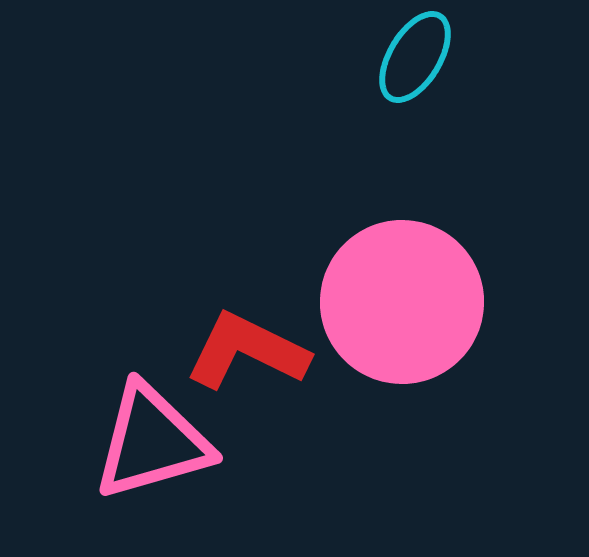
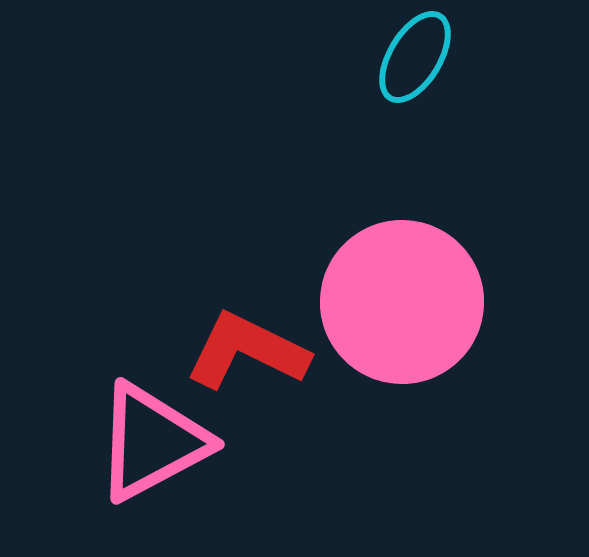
pink triangle: rotated 12 degrees counterclockwise
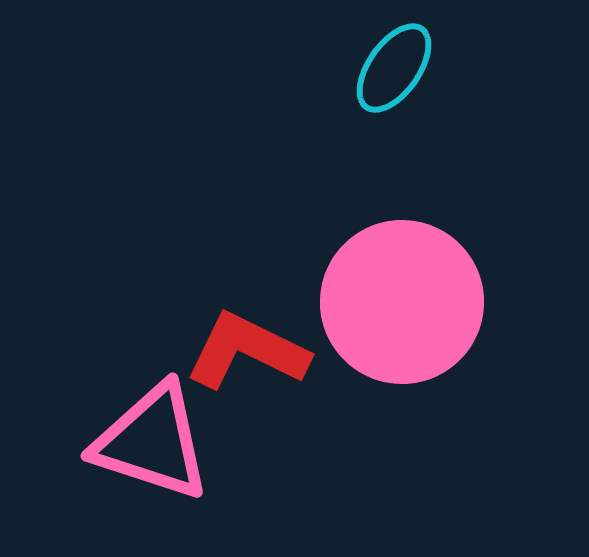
cyan ellipse: moved 21 px left, 11 px down; rotated 4 degrees clockwise
pink triangle: rotated 46 degrees clockwise
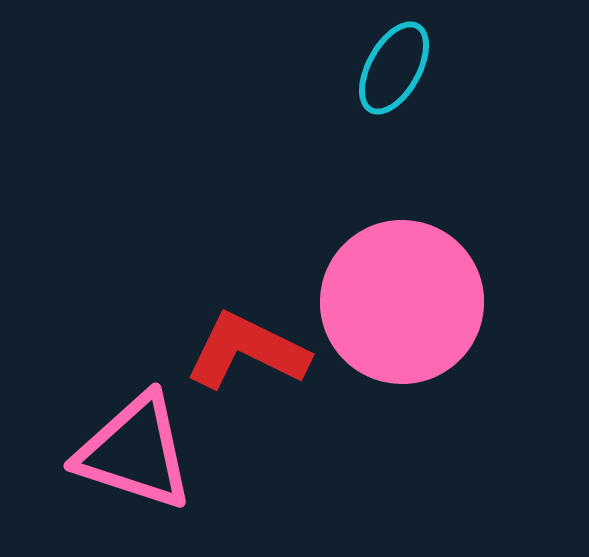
cyan ellipse: rotated 6 degrees counterclockwise
pink triangle: moved 17 px left, 10 px down
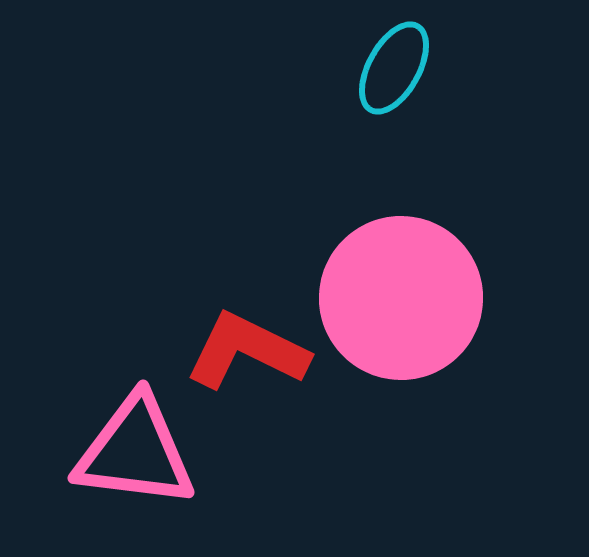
pink circle: moved 1 px left, 4 px up
pink triangle: rotated 11 degrees counterclockwise
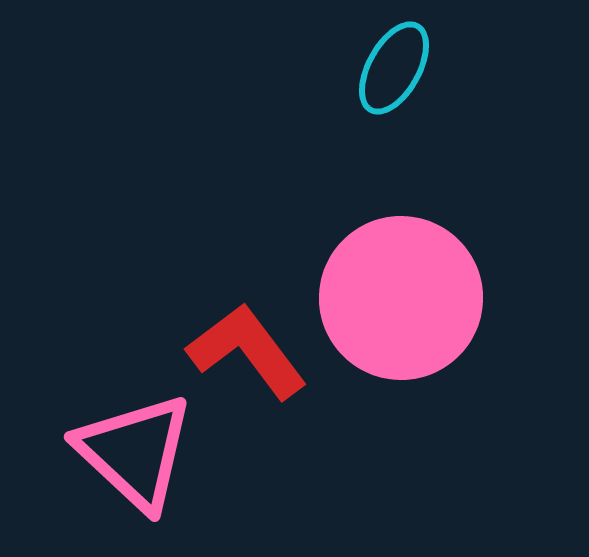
red L-shape: rotated 27 degrees clockwise
pink triangle: rotated 36 degrees clockwise
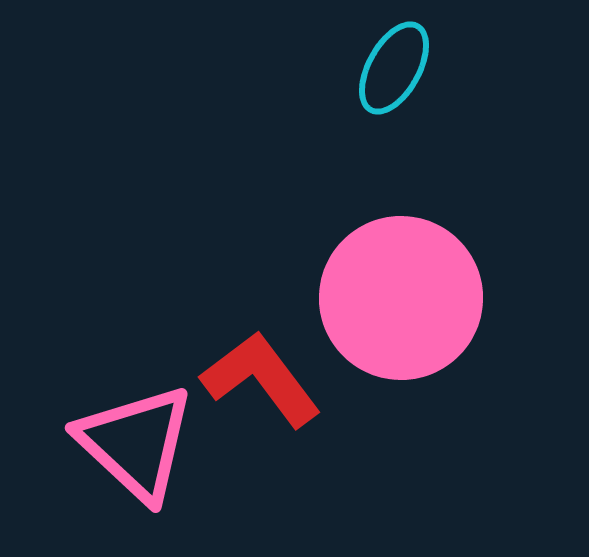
red L-shape: moved 14 px right, 28 px down
pink triangle: moved 1 px right, 9 px up
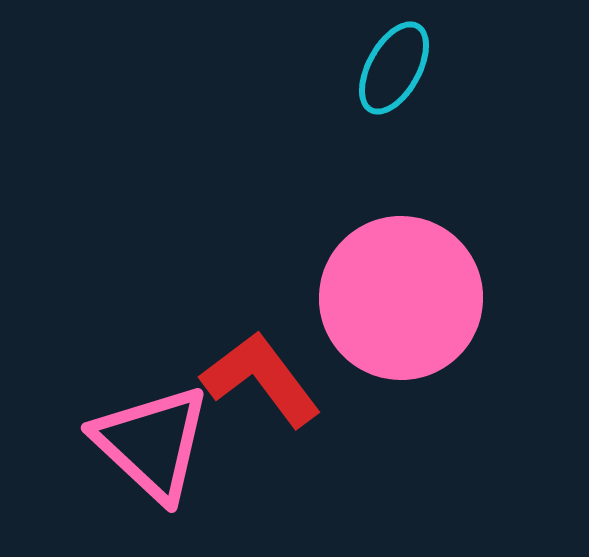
pink triangle: moved 16 px right
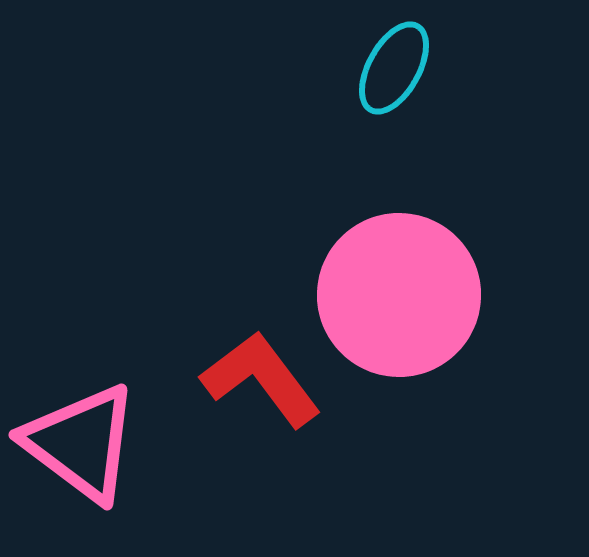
pink circle: moved 2 px left, 3 px up
pink triangle: moved 71 px left; rotated 6 degrees counterclockwise
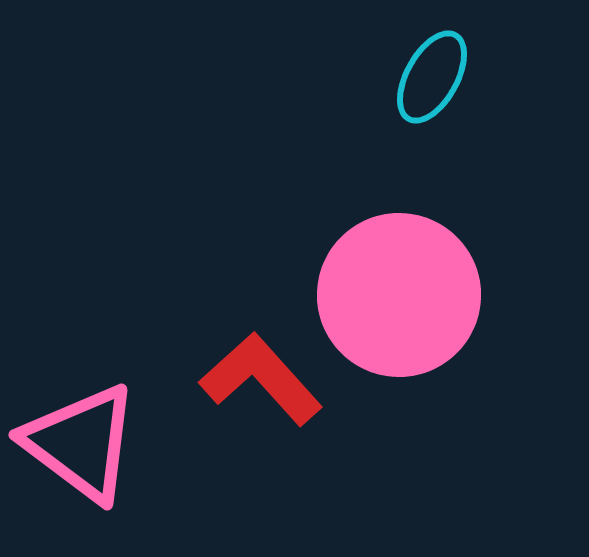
cyan ellipse: moved 38 px right, 9 px down
red L-shape: rotated 5 degrees counterclockwise
